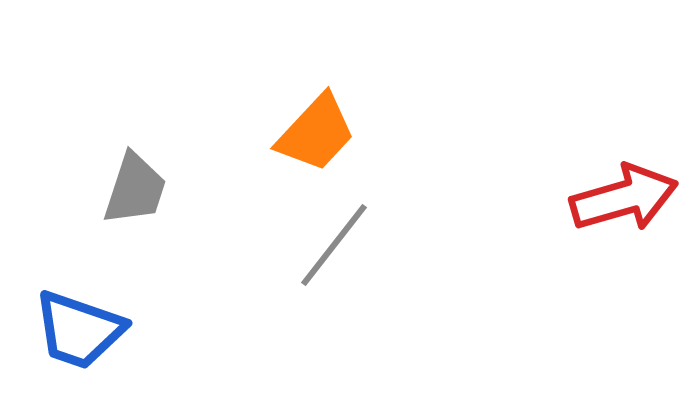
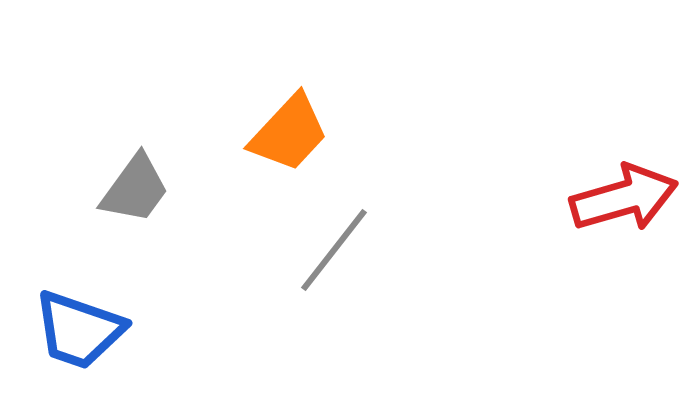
orange trapezoid: moved 27 px left
gray trapezoid: rotated 18 degrees clockwise
gray line: moved 5 px down
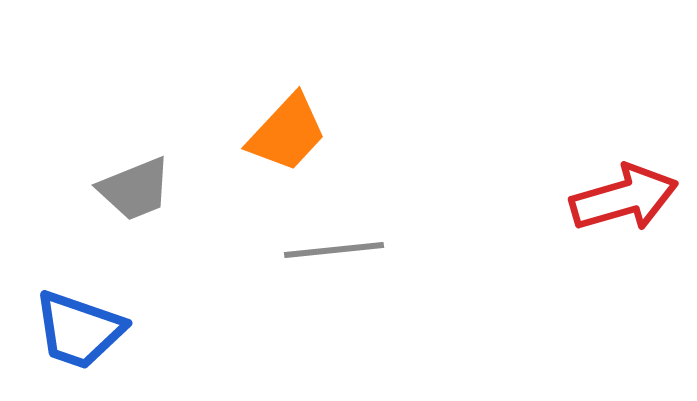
orange trapezoid: moved 2 px left
gray trapezoid: rotated 32 degrees clockwise
gray line: rotated 46 degrees clockwise
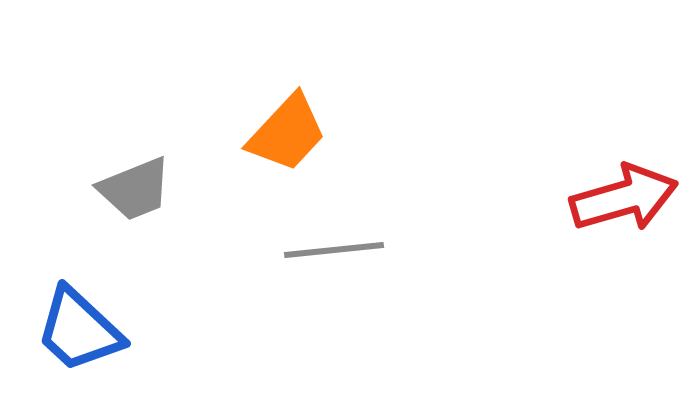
blue trapezoid: rotated 24 degrees clockwise
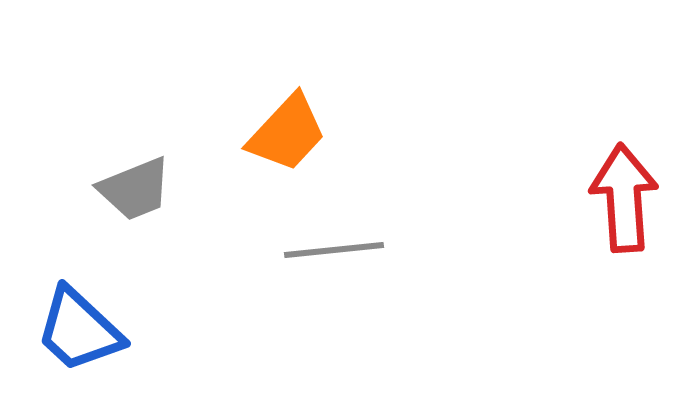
red arrow: rotated 78 degrees counterclockwise
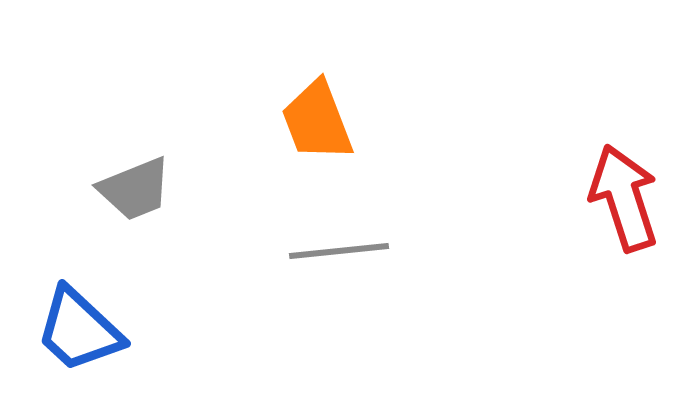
orange trapezoid: moved 30 px right, 12 px up; rotated 116 degrees clockwise
red arrow: rotated 14 degrees counterclockwise
gray line: moved 5 px right, 1 px down
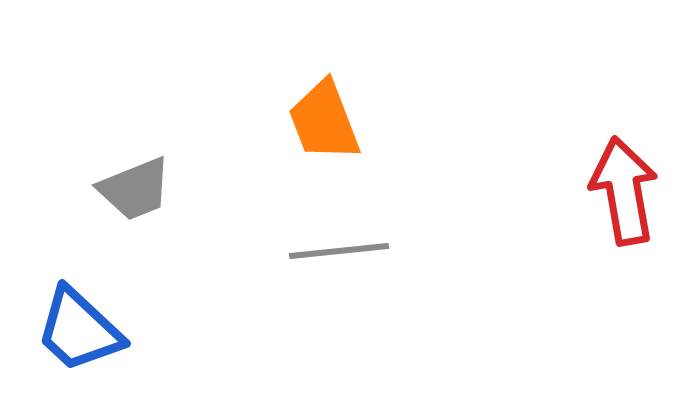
orange trapezoid: moved 7 px right
red arrow: moved 7 px up; rotated 8 degrees clockwise
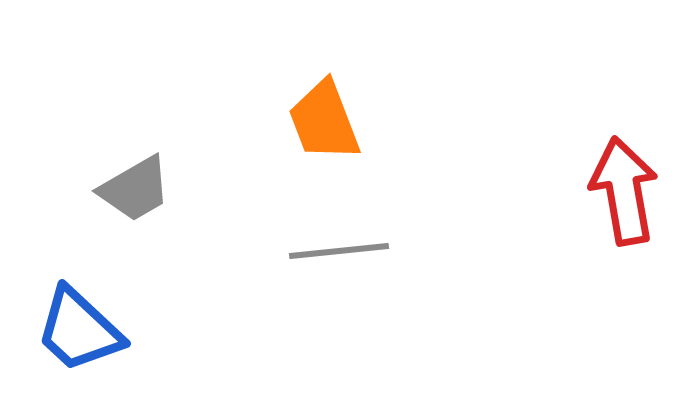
gray trapezoid: rotated 8 degrees counterclockwise
